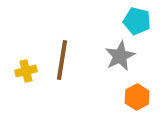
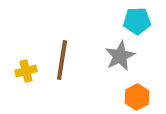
cyan pentagon: rotated 16 degrees counterclockwise
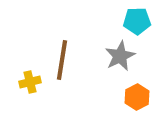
yellow cross: moved 4 px right, 11 px down
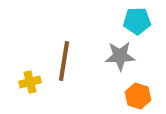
gray star: rotated 24 degrees clockwise
brown line: moved 2 px right, 1 px down
orange hexagon: moved 1 px right, 1 px up; rotated 15 degrees counterclockwise
